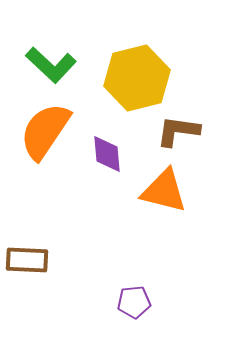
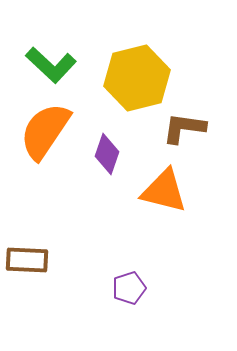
brown L-shape: moved 6 px right, 3 px up
purple diamond: rotated 24 degrees clockwise
purple pentagon: moved 5 px left, 14 px up; rotated 12 degrees counterclockwise
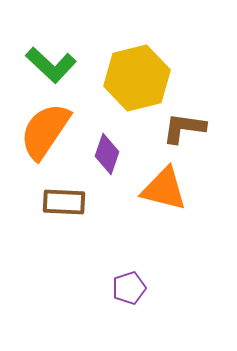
orange triangle: moved 2 px up
brown rectangle: moved 37 px right, 58 px up
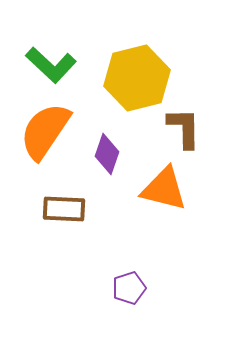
brown L-shape: rotated 81 degrees clockwise
brown rectangle: moved 7 px down
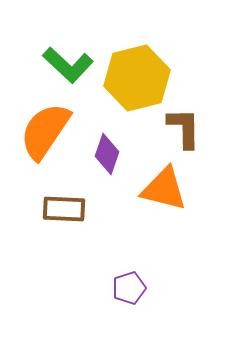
green L-shape: moved 17 px right
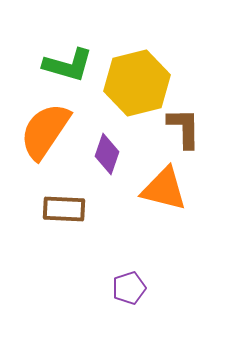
green L-shape: rotated 27 degrees counterclockwise
yellow hexagon: moved 5 px down
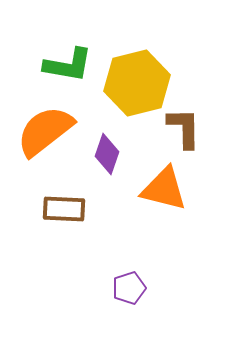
green L-shape: rotated 6 degrees counterclockwise
orange semicircle: rotated 18 degrees clockwise
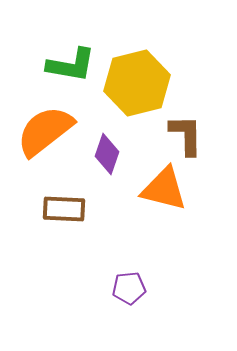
green L-shape: moved 3 px right
brown L-shape: moved 2 px right, 7 px down
purple pentagon: rotated 12 degrees clockwise
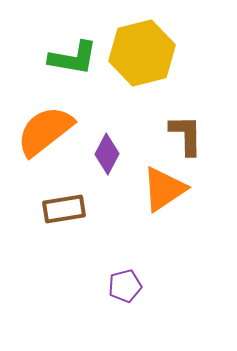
green L-shape: moved 2 px right, 7 px up
yellow hexagon: moved 5 px right, 30 px up
purple diamond: rotated 9 degrees clockwise
orange triangle: rotated 48 degrees counterclockwise
brown rectangle: rotated 12 degrees counterclockwise
purple pentagon: moved 4 px left, 2 px up; rotated 8 degrees counterclockwise
